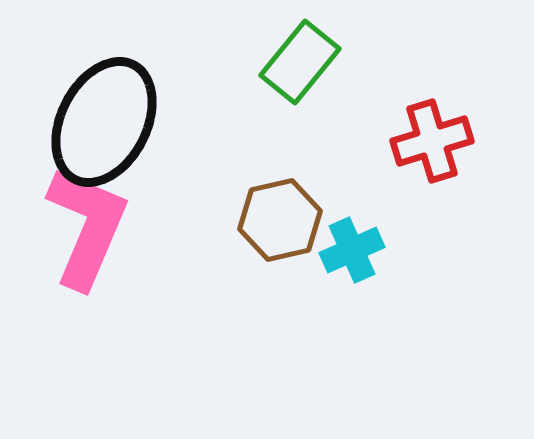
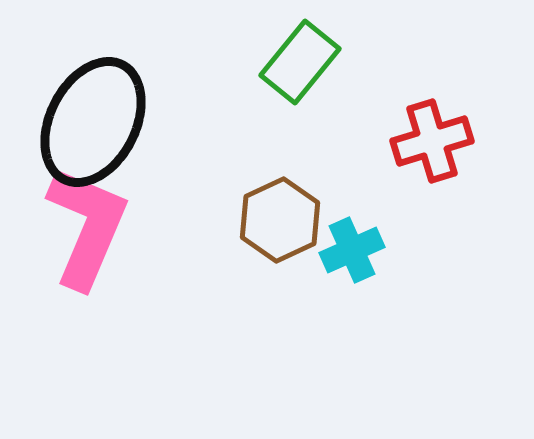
black ellipse: moved 11 px left
brown hexagon: rotated 12 degrees counterclockwise
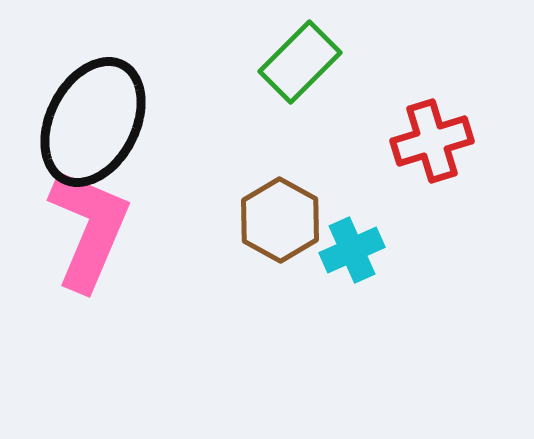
green rectangle: rotated 6 degrees clockwise
brown hexagon: rotated 6 degrees counterclockwise
pink L-shape: moved 2 px right, 2 px down
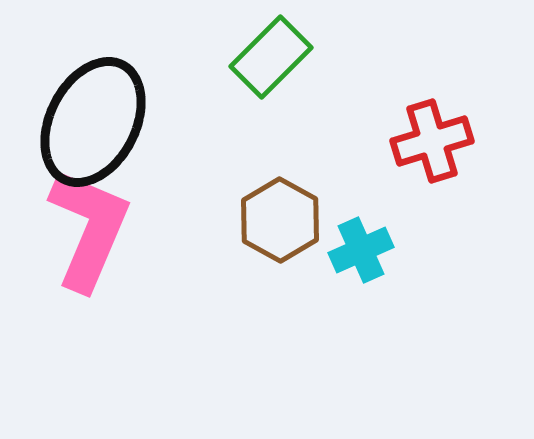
green rectangle: moved 29 px left, 5 px up
cyan cross: moved 9 px right
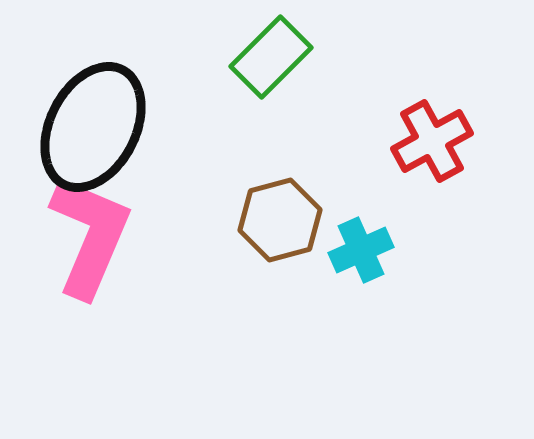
black ellipse: moved 5 px down
red cross: rotated 12 degrees counterclockwise
brown hexagon: rotated 16 degrees clockwise
pink L-shape: moved 1 px right, 7 px down
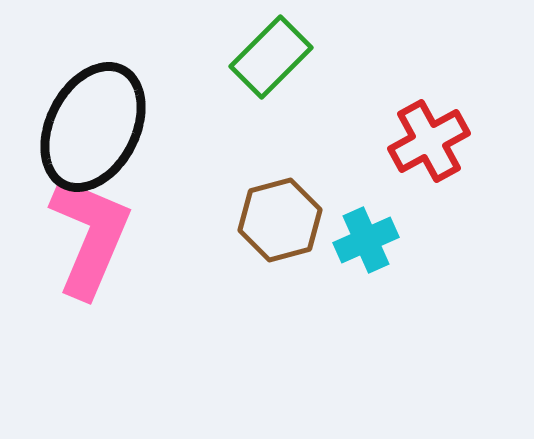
red cross: moved 3 px left
cyan cross: moved 5 px right, 10 px up
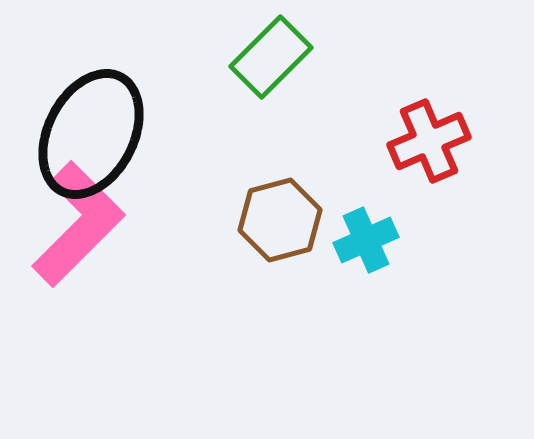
black ellipse: moved 2 px left, 7 px down
red cross: rotated 6 degrees clockwise
pink L-shape: moved 12 px left, 12 px up; rotated 22 degrees clockwise
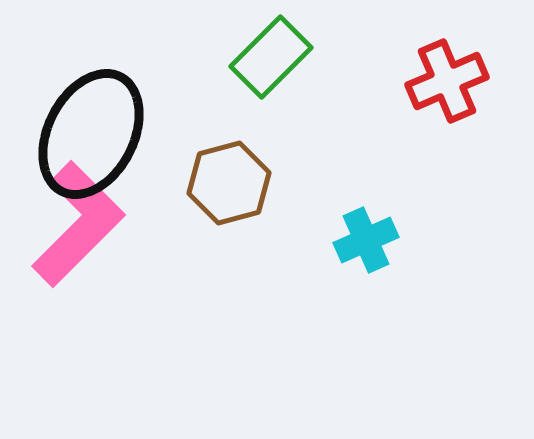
red cross: moved 18 px right, 60 px up
brown hexagon: moved 51 px left, 37 px up
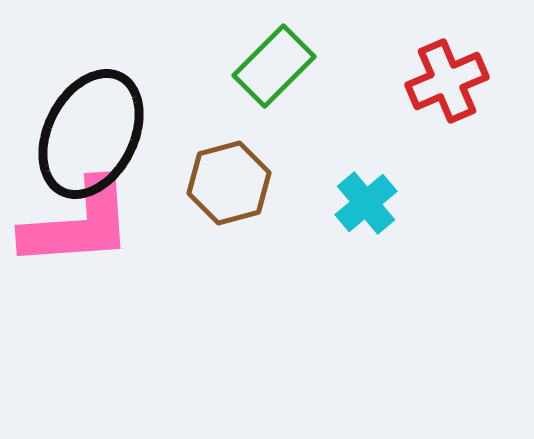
green rectangle: moved 3 px right, 9 px down
pink L-shape: rotated 41 degrees clockwise
cyan cross: moved 37 px up; rotated 16 degrees counterclockwise
